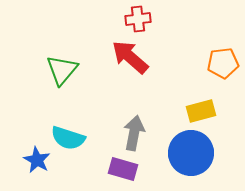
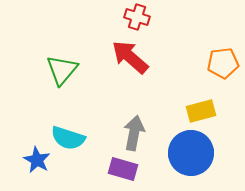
red cross: moved 1 px left, 2 px up; rotated 25 degrees clockwise
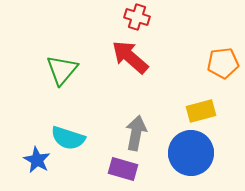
gray arrow: moved 2 px right
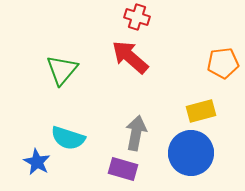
blue star: moved 2 px down
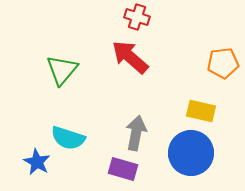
yellow rectangle: rotated 28 degrees clockwise
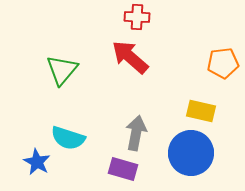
red cross: rotated 15 degrees counterclockwise
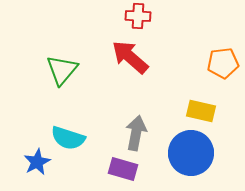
red cross: moved 1 px right, 1 px up
blue star: rotated 16 degrees clockwise
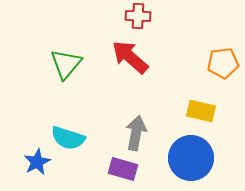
green triangle: moved 4 px right, 6 px up
blue circle: moved 5 px down
